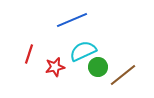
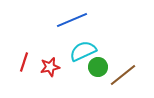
red line: moved 5 px left, 8 px down
red star: moved 5 px left
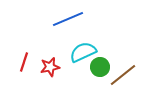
blue line: moved 4 px left, 1 px up
cyan semicircle: moved 1 px down
green circle: moved 2 px right
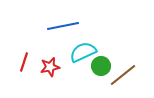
blue line: moved 5 px left, 7 px down; rotated 12 degrees clockwise
green circle: moved 1 px right, 1 px up
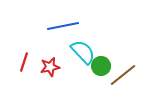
cyan semicircle: rotated 72 degrees clockwise
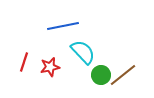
green circle: moved 9 px down
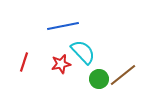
red star: moved 11 px right, 3 px up
green circle: moved 2 px left, 4 px down
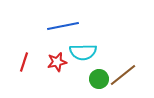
cyan semicircle: rotated 132 degrees clockwise
red star: moved 4 px left, 2 px up
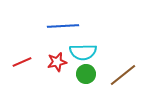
blue line: rotated 8 degrees clockwise
red line: moved 2 px left; rotated 48 degrees clockwise
green circle: moved 13 px left, 5 px up
